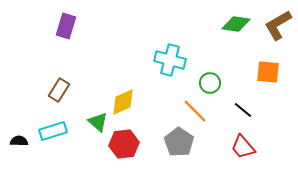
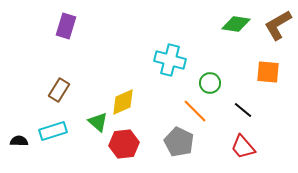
gray pentagon: rotated 8 degrees counterclockwise
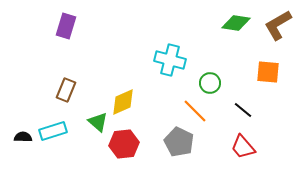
green diamond: moved 1 px up
brown rectangle: moved 7 px right; rotated 10 degrees counterclockwise
black semicircle: moved 4 px right, 4 px up
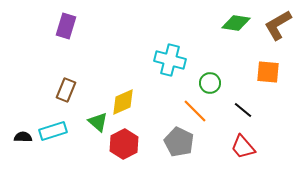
red hexagon: rotated 20 degrees counterclockwise
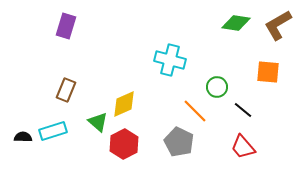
green circle: moved 7 px right, 4 px down
yellow diamond: moved 1 px right, 2 px down
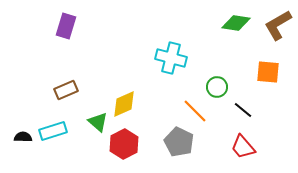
cyan cross: moved 1 px right, 2 px up
brown rectangle: rotated 45 degrees clockwise
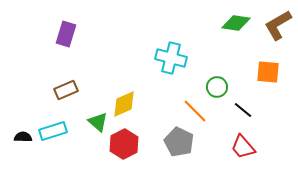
purple rectangle: moved 8 px down
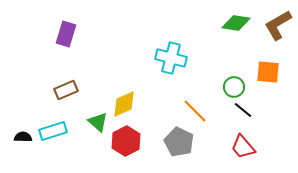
green circle: moved 17 px right
red hexagon: moved 2 px right, 3 px up
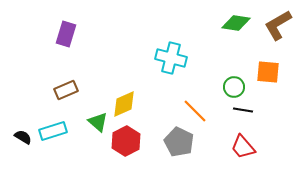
black line: rotated 30 degrees counterclockwise
black semicircle: rotated 30 degrees clockwise
